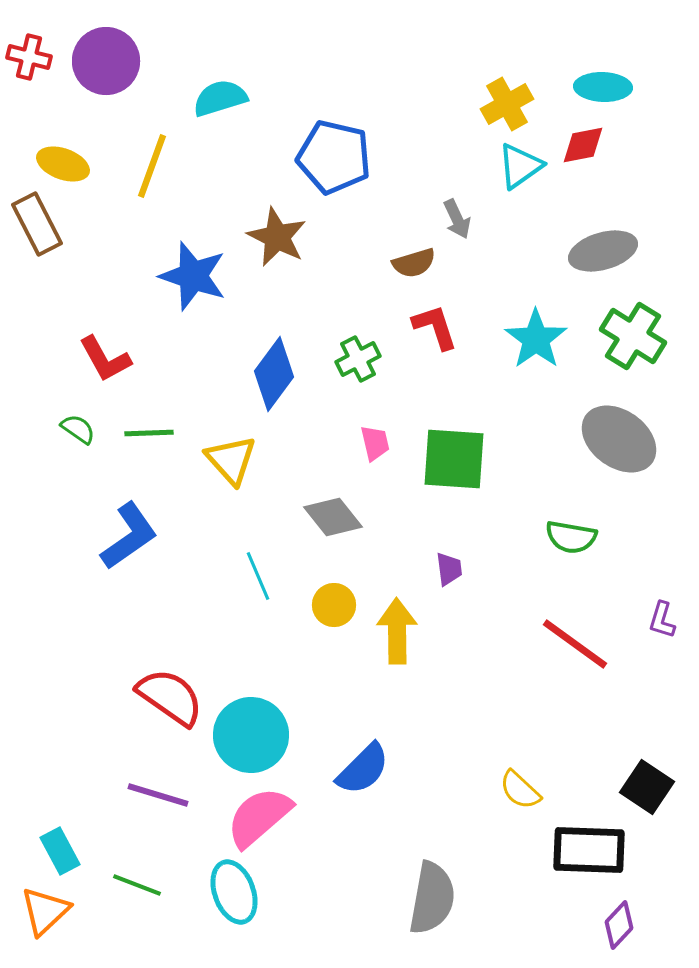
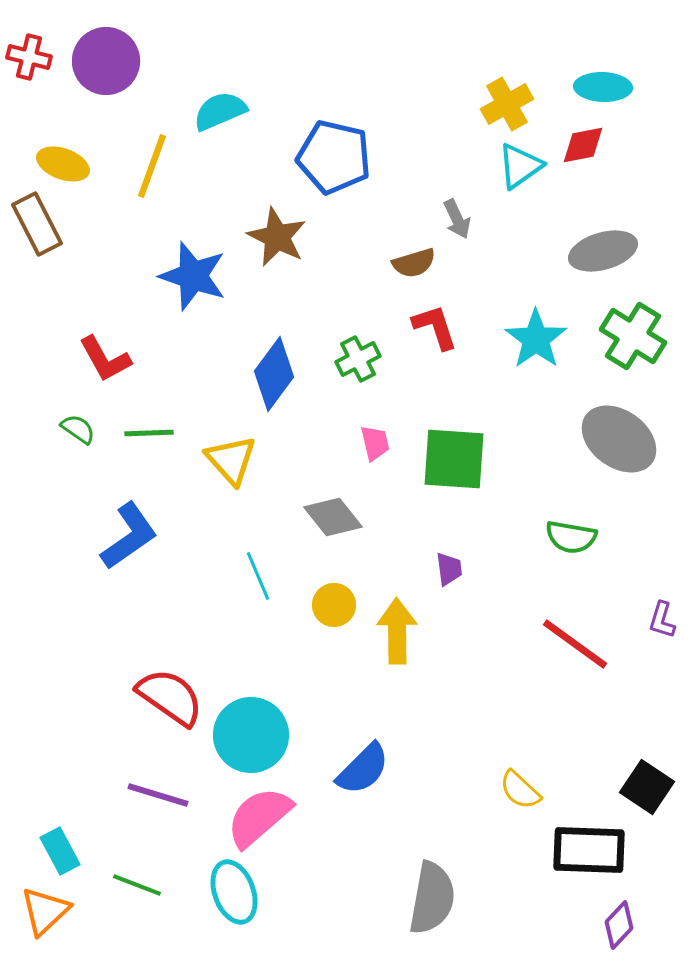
cyan semicircle at (220, 98): moved 13 px down; rotated 6 degrees counterclockwise
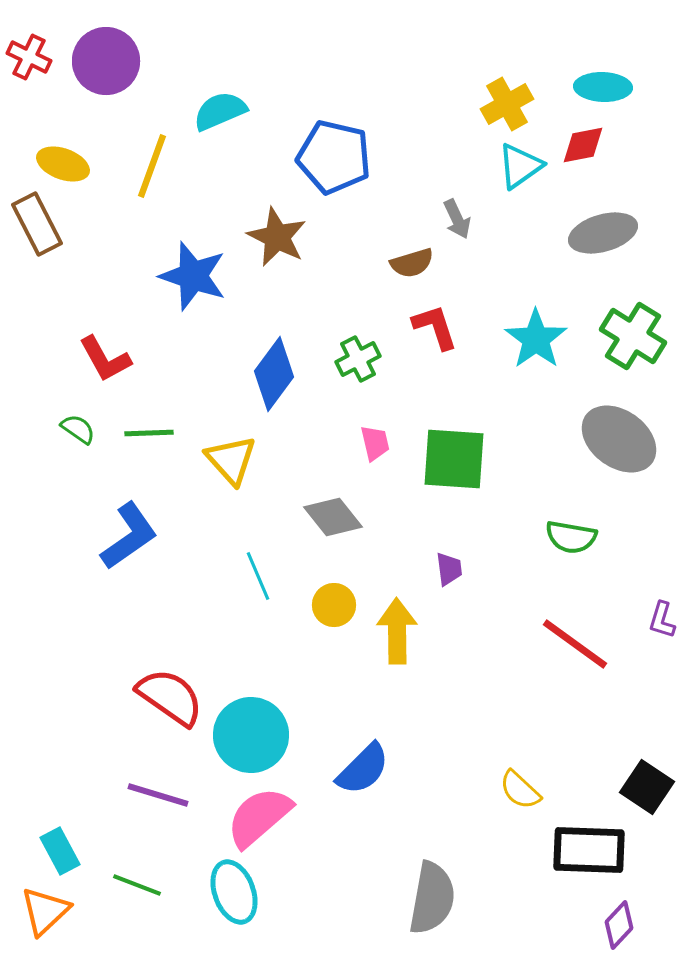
red cross at (29, 57): rotated 12 degrees clockwise
gray ellipse at (603, 251): moved 18 px up
brown semicircle at (414, 263): moved 2 px left
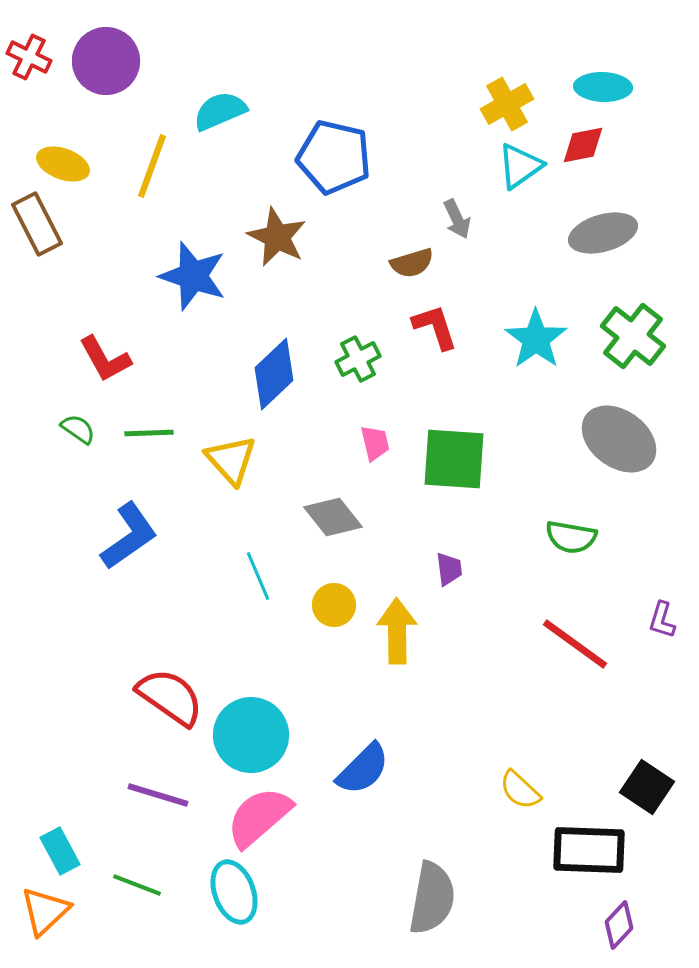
green cross at (633, 336): rotated 6 degrees clockwise
blue diamond at (274, 374): rotated 10 degrees clockwise
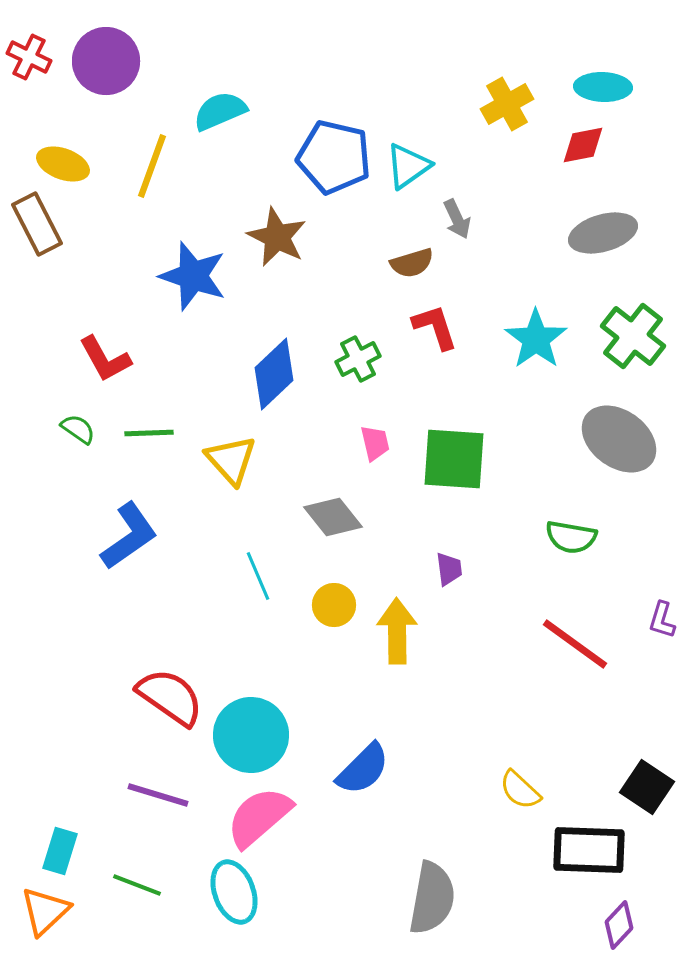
cyan triangle at (520, 166): moved 112 px left
cyan rectangle at (60, 851): rotated 45 degrees clockwise
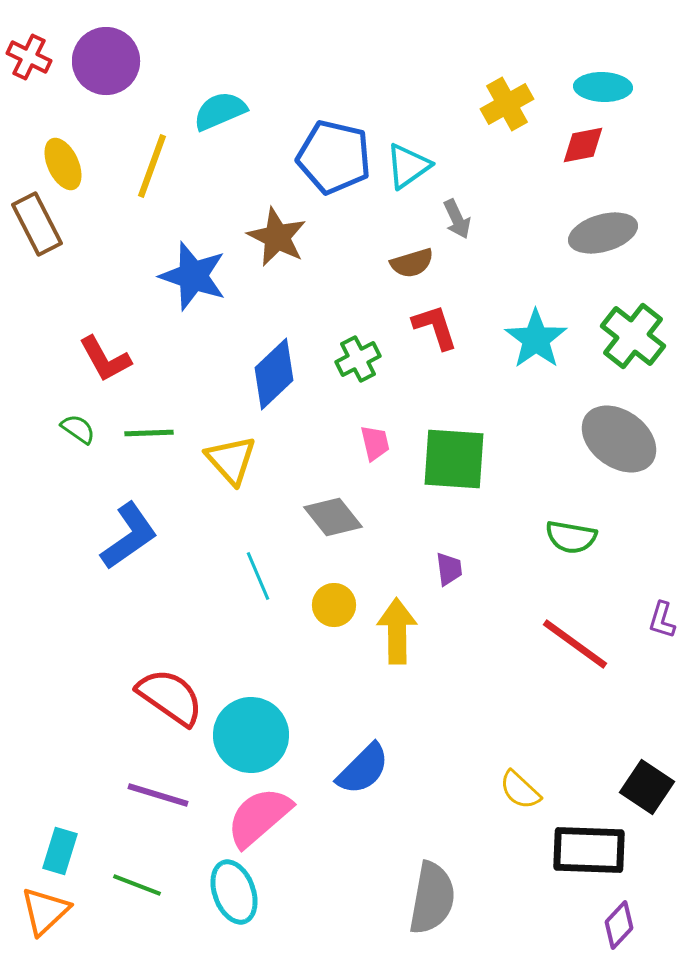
yellow ellipse at (63, 164): rotated 45 degrees clockwise
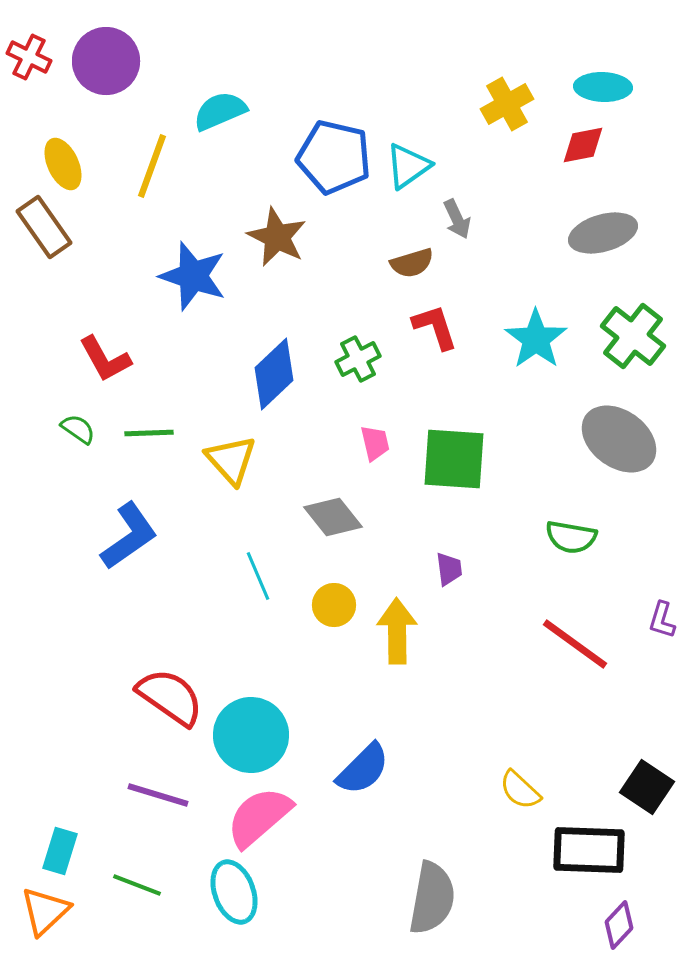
brown rectangle at (37, 224): moved 7 px right, 3 px down; rotated 8 degrees counterclockwise
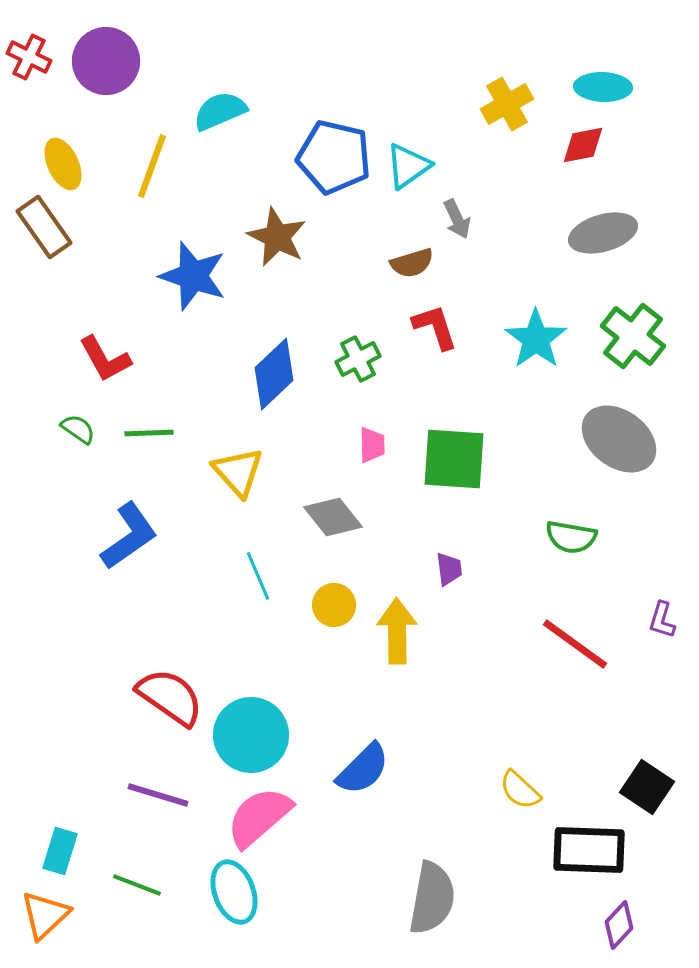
pink trapezoid at (375, 443): moved 3 px left, 2 px down; rotated 12 degrees clockwise
yellow triangle at (231, 460): moved 7 px right, 12 px down
orange triangle at (45, 911): moved 4 px down
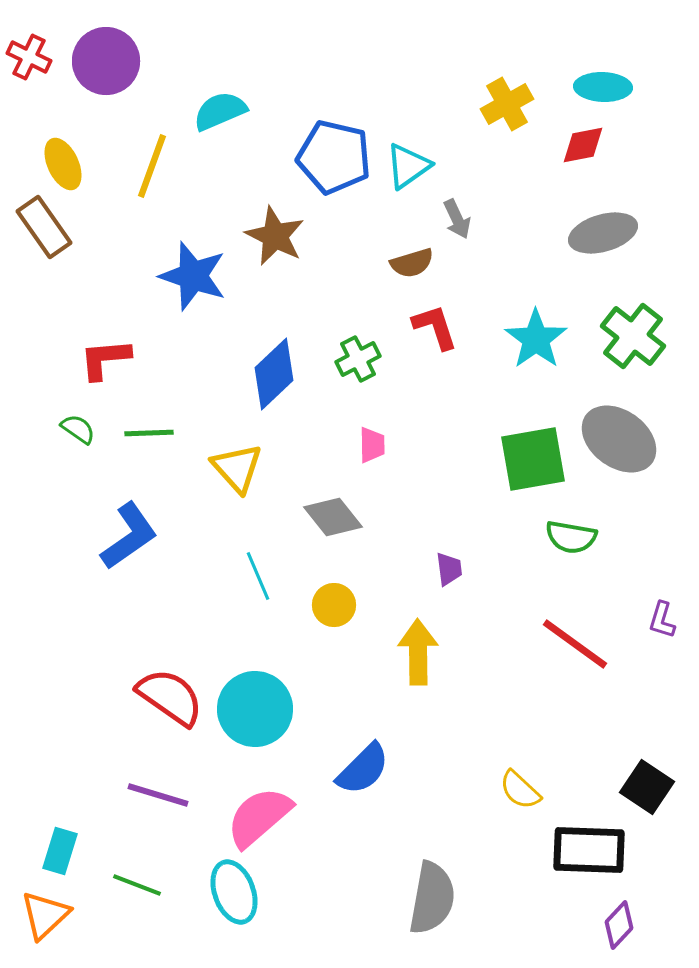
brown star at (277, 237): moved 2 px left, 1 px up
red L-shape at (105, 359): rotated 114 degrees clockwise
green square at (454, 459): moved 79 px right; rotated 14 degrees counterclockwise
yellow triangle at (238, 472): moved 1 px left, 4 px up
yellow arrow at (397, 631): moved 21 px right, 21 px down
cyan circle at (251, 735): moved 4 px right, 26 px up
